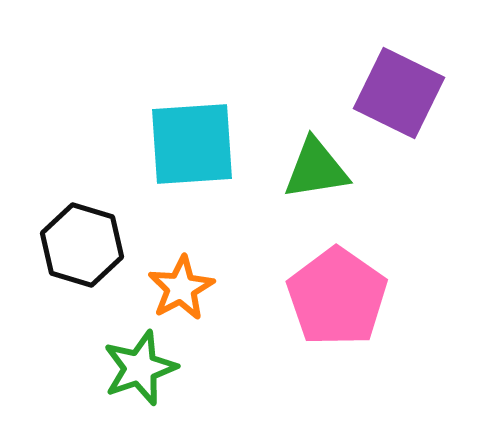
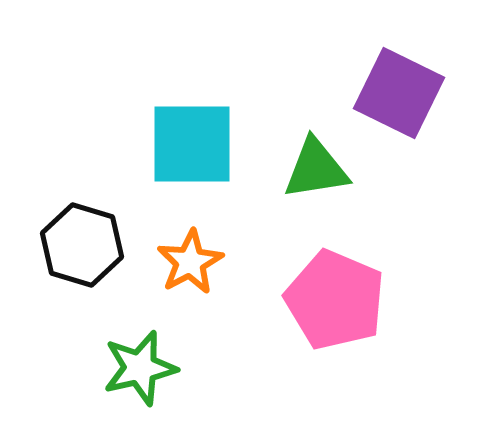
cyan square: rotated 4 degrees clockwise
orange star: moved 9 px right, 26 px up
pink pentagon: moved 2 px left, 3 px down; rotated 12 degrees counterclockwise
green star: rotated 6 degrees clockwise
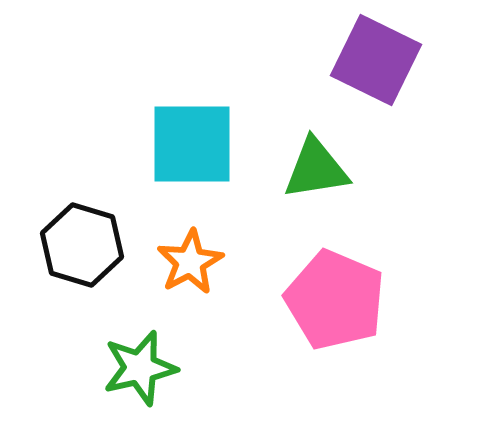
purple square: moved 23 px left, 33 px up
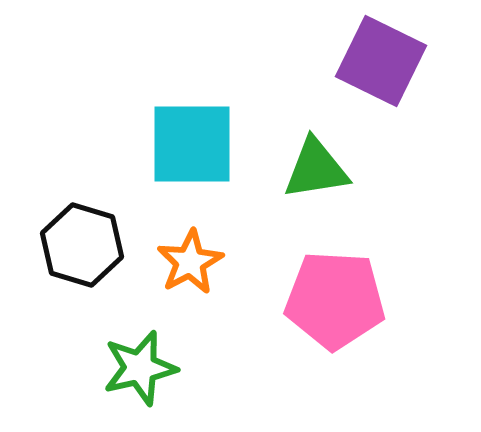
purple square: moved 5 px right, 1 px down
pink pentagon: rotated 20 degrees counterclockwise
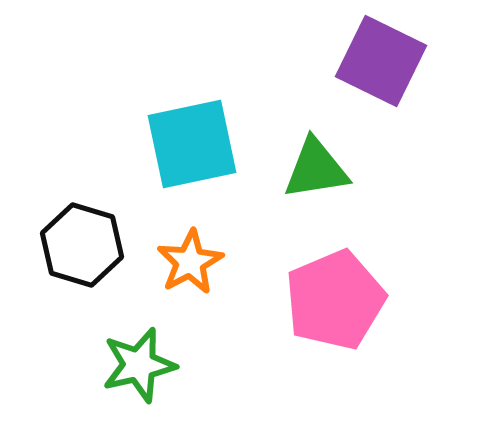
cyan square: rotated 12 degrees counterclockwise
pink pentagon: rotated 26 degrees counterclockwise
green star: moved 1 px left, 3 px up
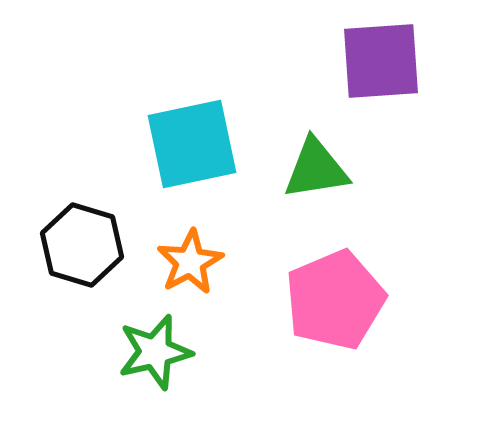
purple square: rotated 30 degrees counterclockwise
green star: moved 16 px right, 13 px up
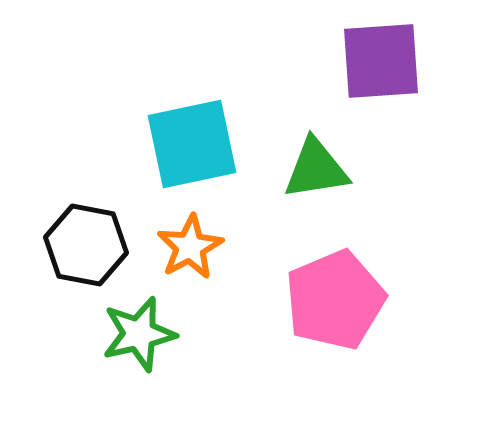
black hexagon: moved 4 px right; rotated 6 degrees counterclockwise
orange star: moved 15 px up
green star: moved 16 px left, 18 px up
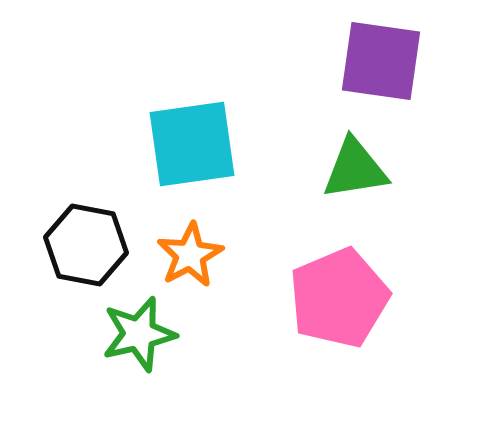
purple square: rotated 12 degrees clockwise
cyan square: rotated 4 degrees clockwise
green triangle: moved 39 px right
orange star: moved 8 px down
pink pentagon: moved 4 px right, 2 px up
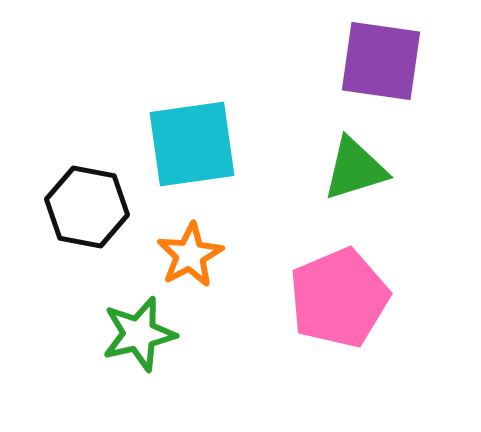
green triangle: rotated 8 degrees counterclockwise
black hexagon: moved 1 px right, 38 px up
